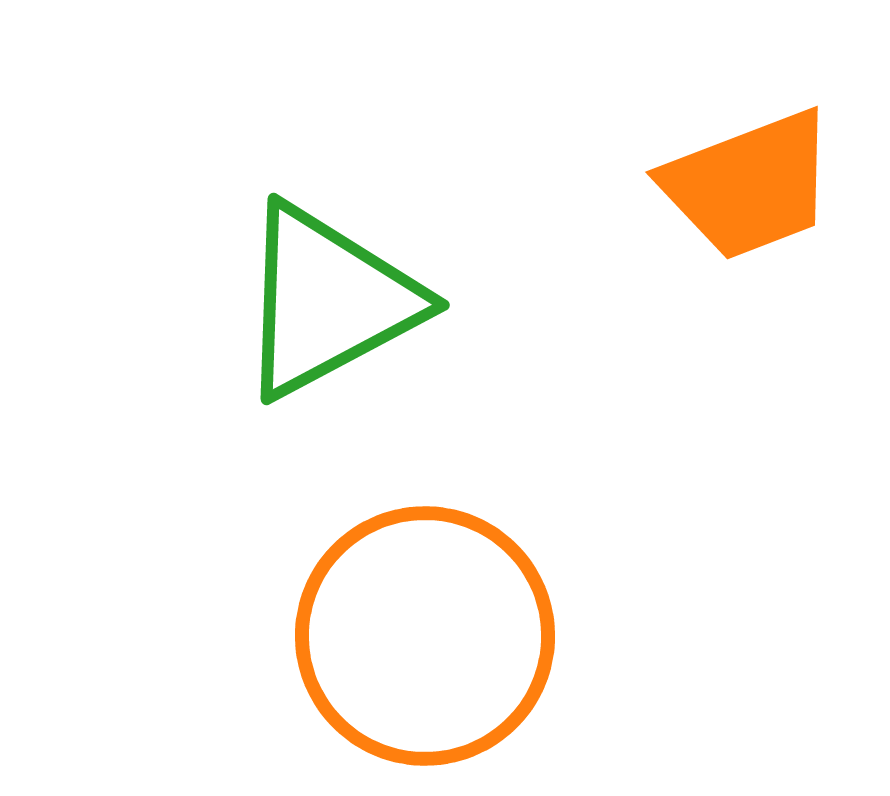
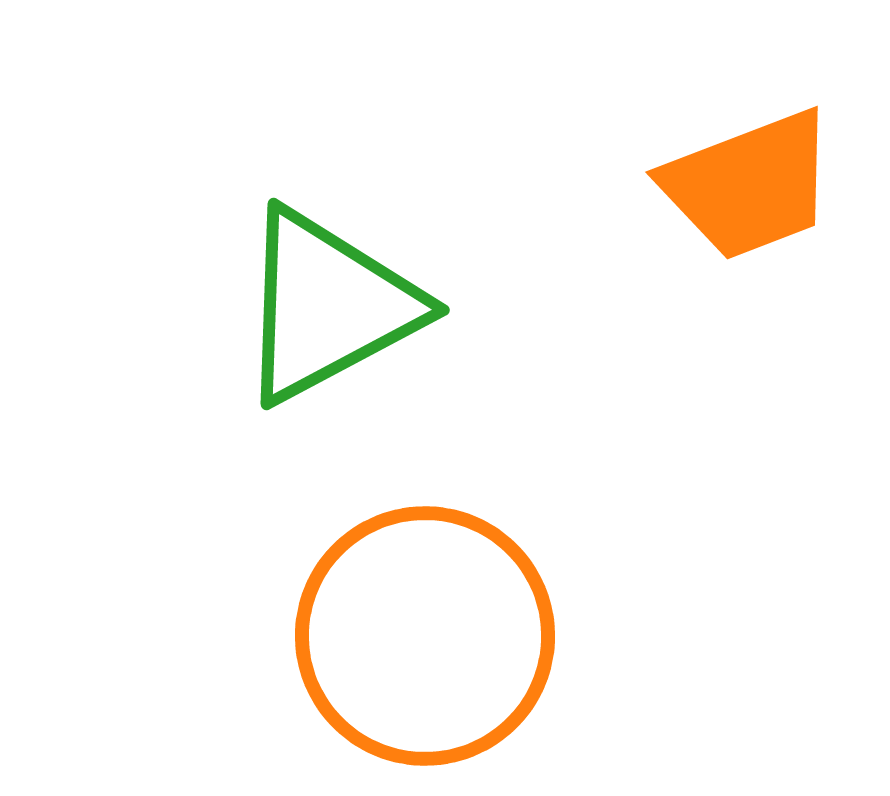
green triangle: moved 5 px down
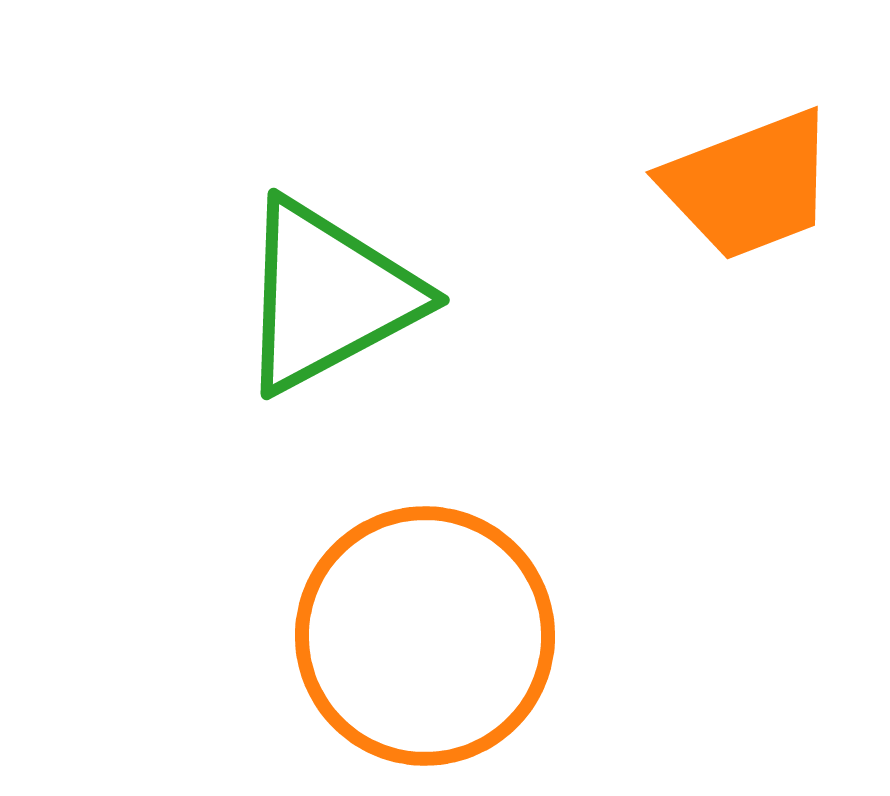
green triangle: moved 10 px up
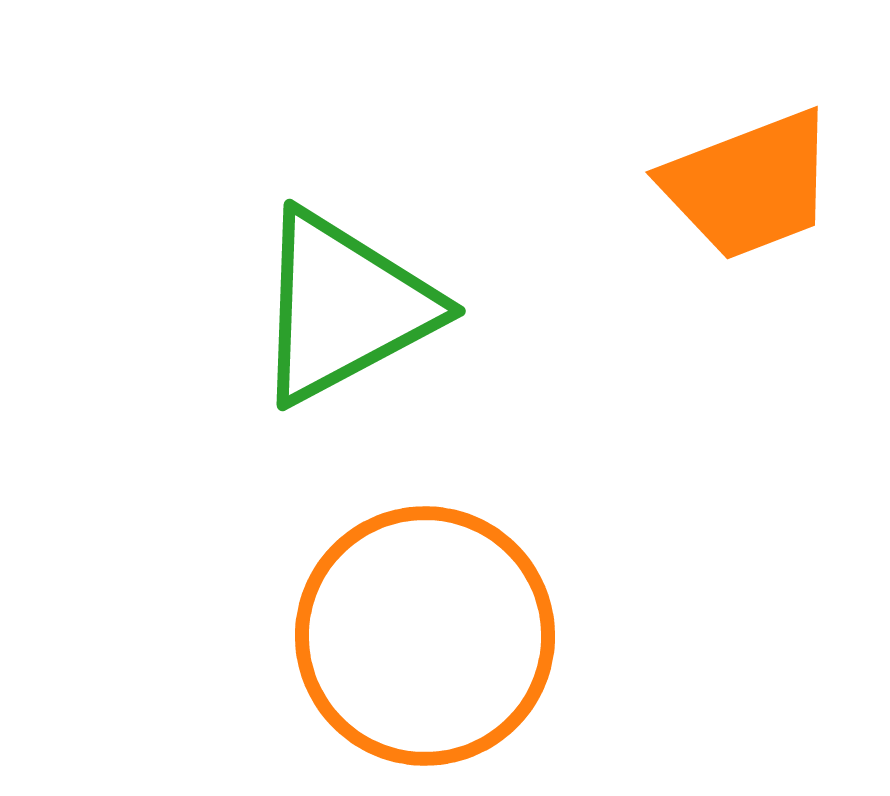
green triangle: moved 16 px right, 11 px down
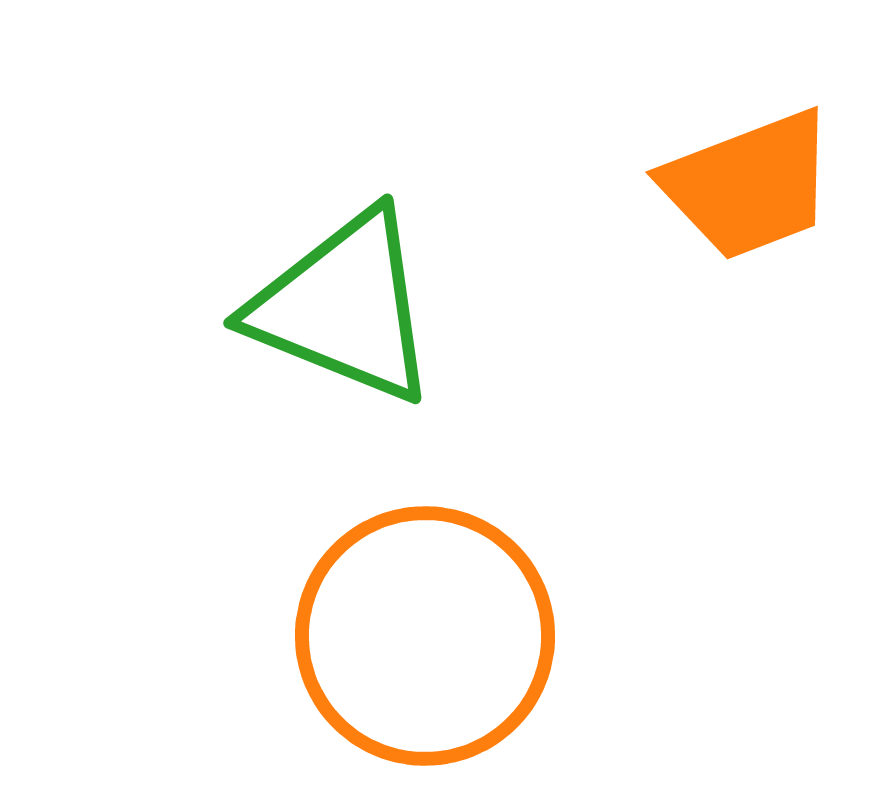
green triangle: rotated 50 degrees clockwise
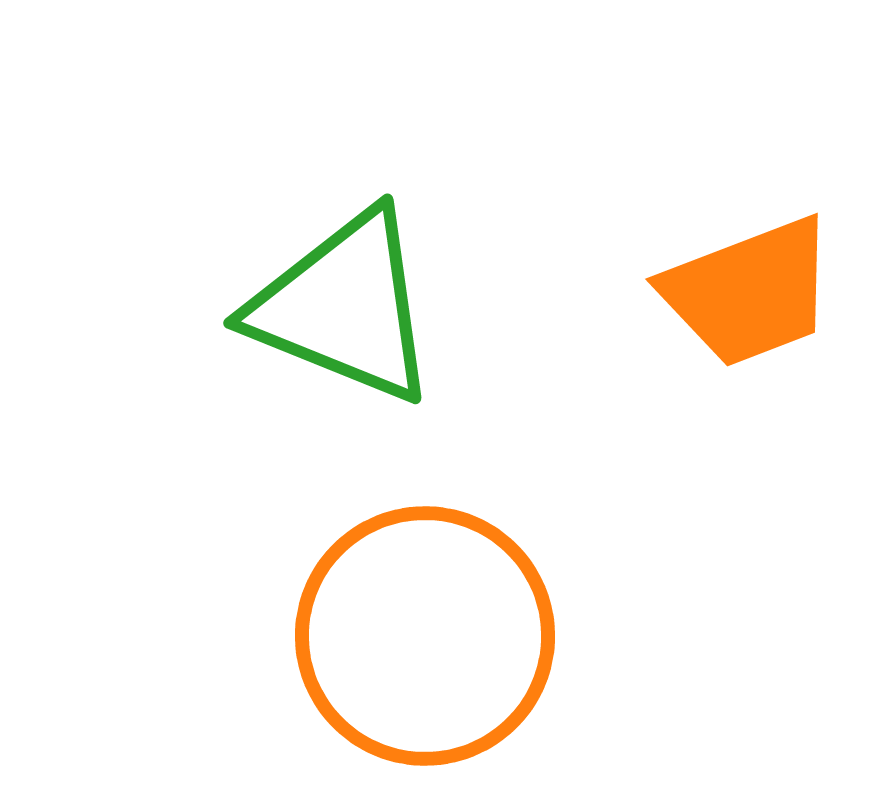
orange trapezoid: moved 107 px down
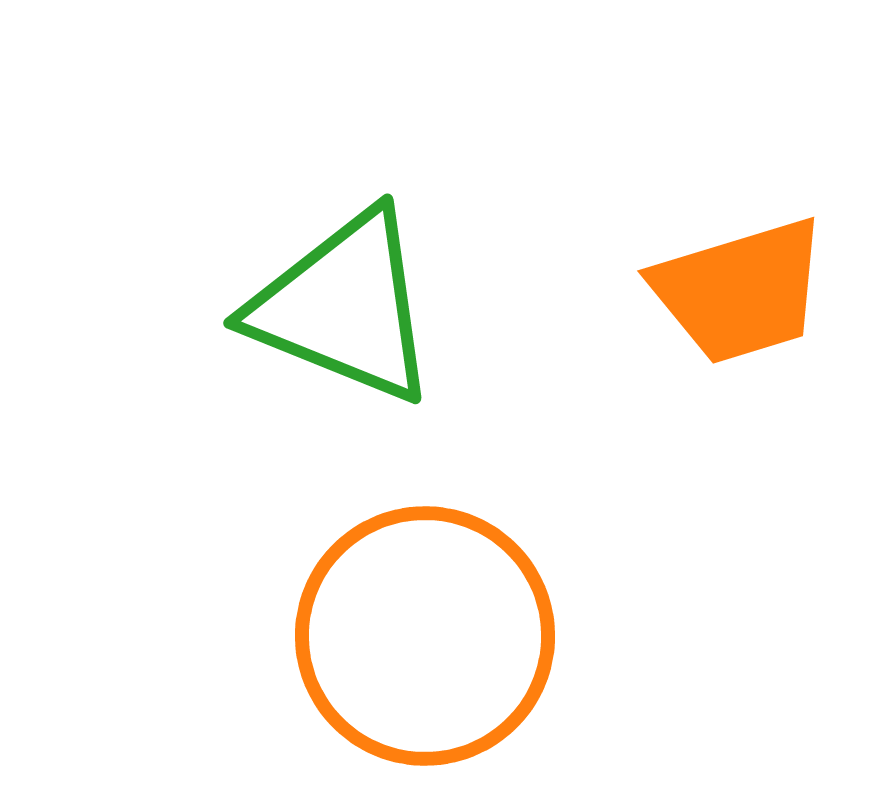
orange trapezoid: moved 9 px left, 1 px up; rotated 4 degrees clockwise
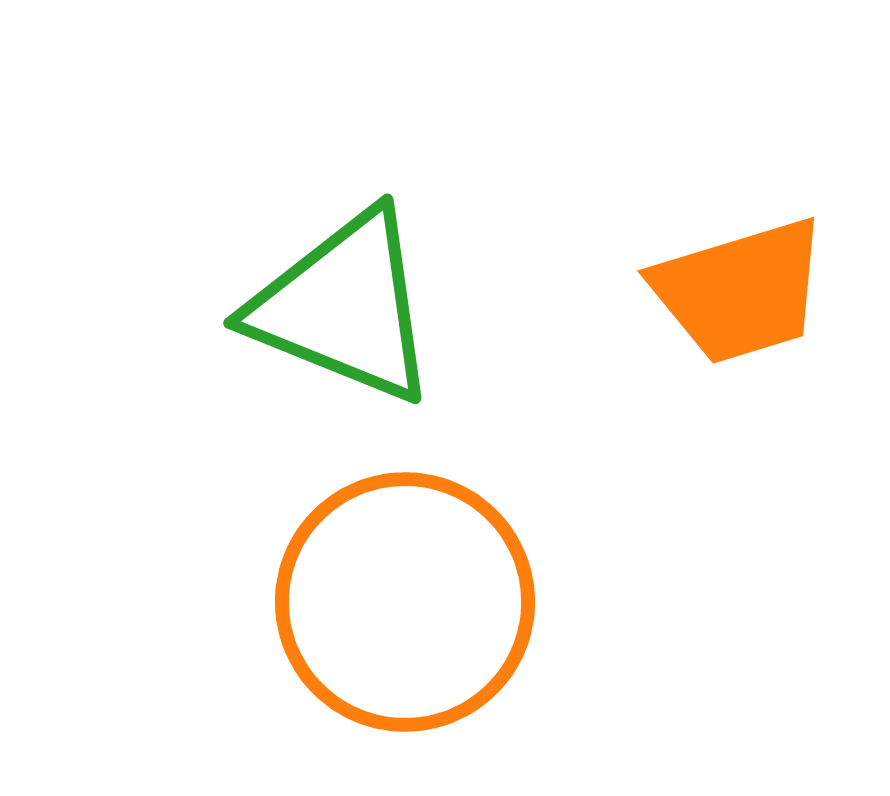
orange circle: moved 20 px left, 34 px up
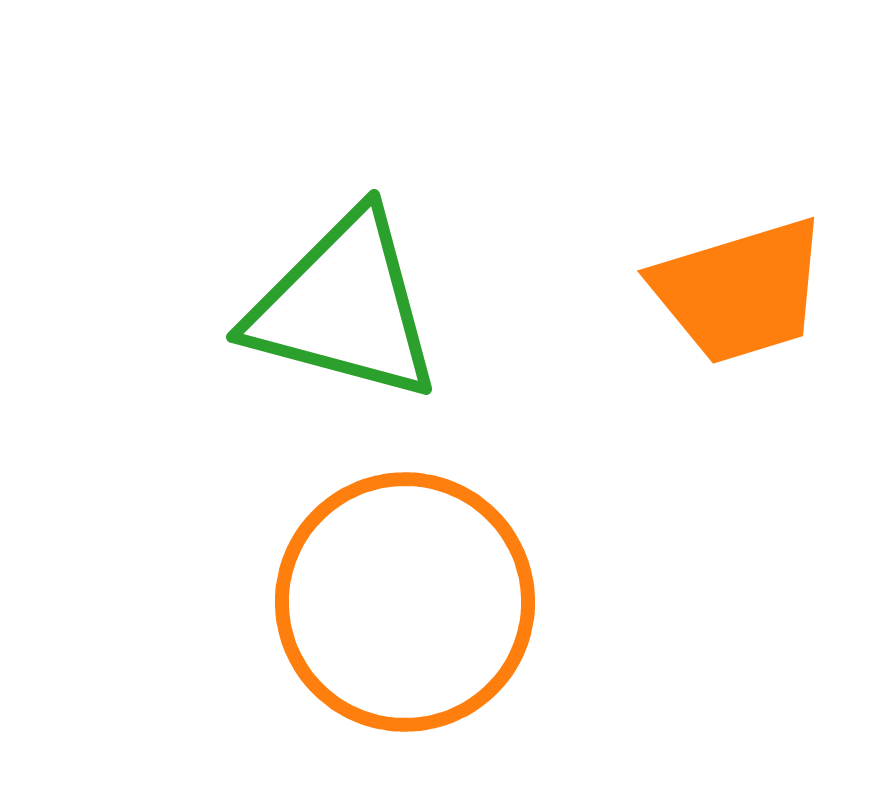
green triangle: rotated 7 degrees counterclockwise
